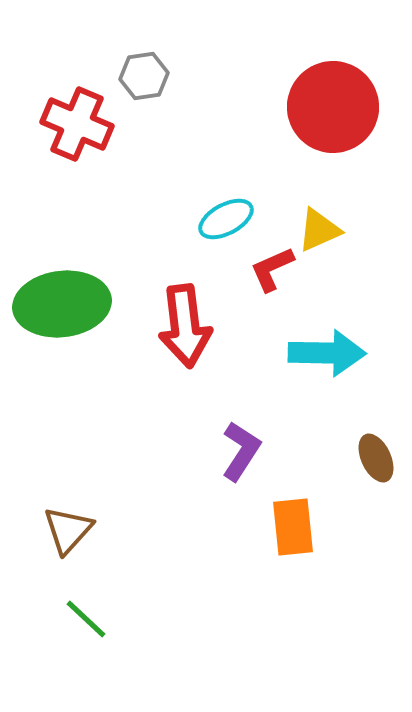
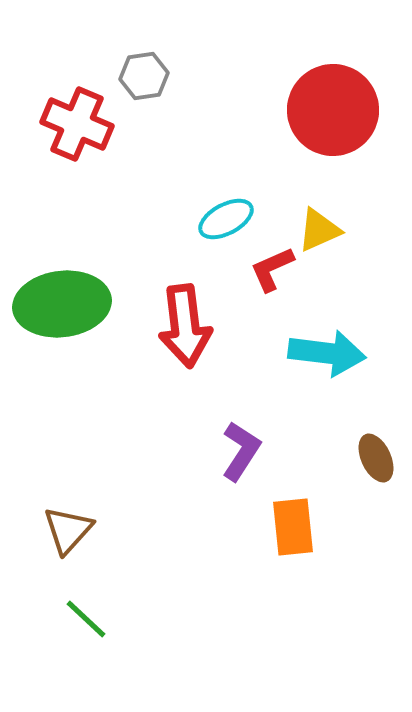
red circle: moved 3 px down
cyan arrow: rotated 6 degrees clockwise
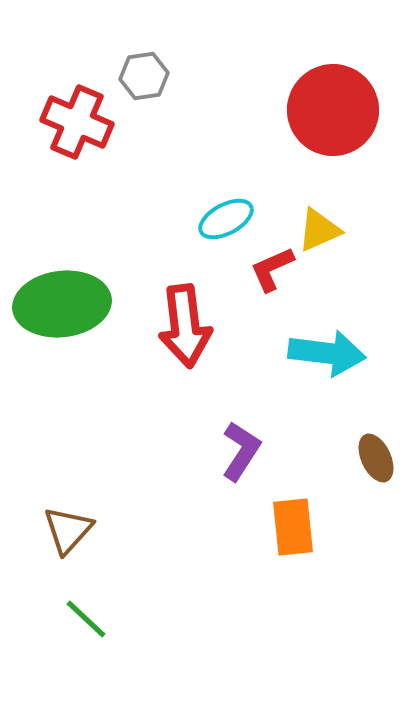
red cross: moved 2 px up
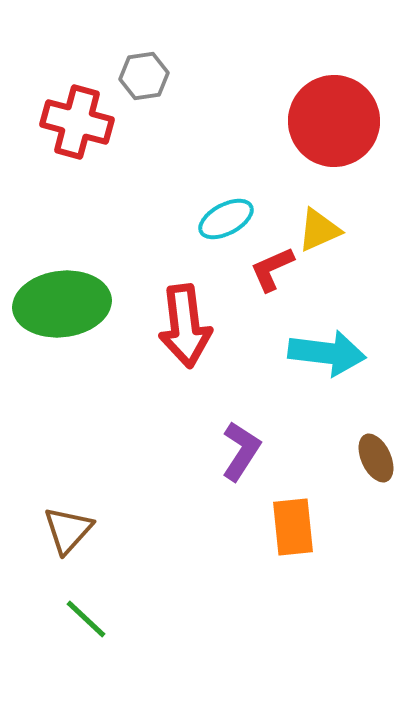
red circle: moved 1 px right, 11 px down
red cross: rotated 8 degrees counterclockwise
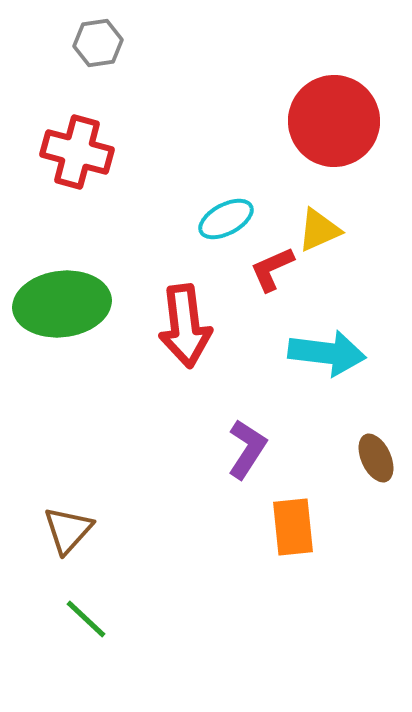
gray hexagon: moved 46 px left, 33 px up
red cross: moved 30 px down
purple L-shape: moved 6 px right, 2 px up
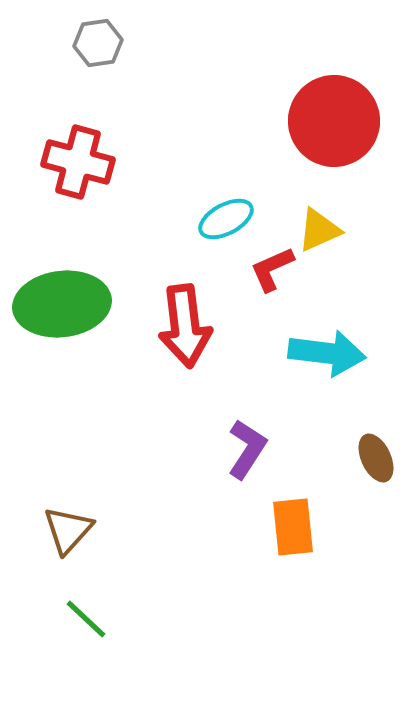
red cross: moved 1 px right, 10 px down
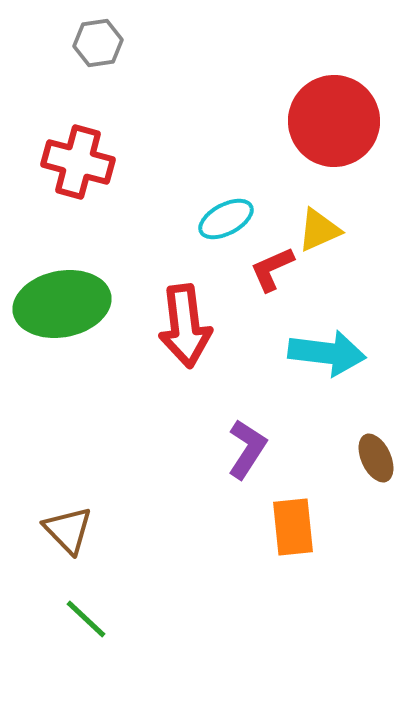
green ellipse: rotated 4 degrees counterclockwise
brown triangle: rotated 26 degrees counterclockwise
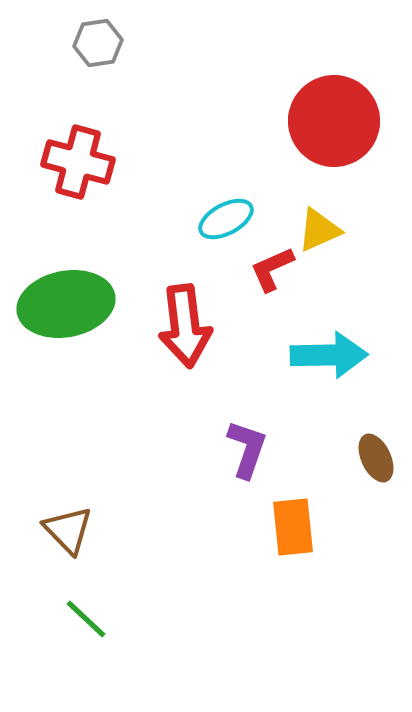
green ellipse: moved 4 px right
cyan arrow: moved 2 px right, 2 px down; rotated 8 degrees counterclockwise
purple L-shape: rotated 14 degrees counterclockwise
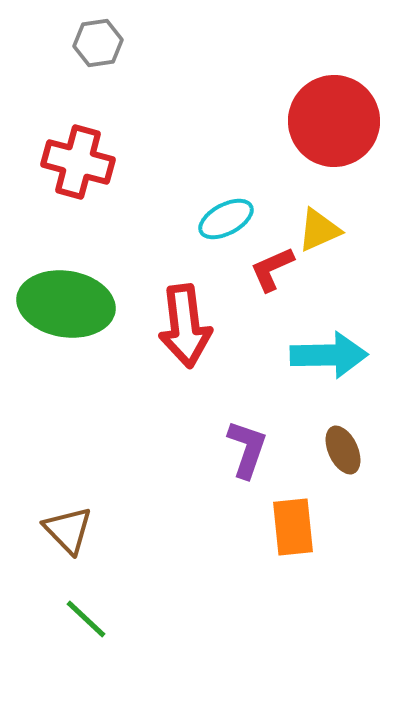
green ellipse: rotated 20 degrees clockwise
brown ellipse: moved 33 px left, 8 px up
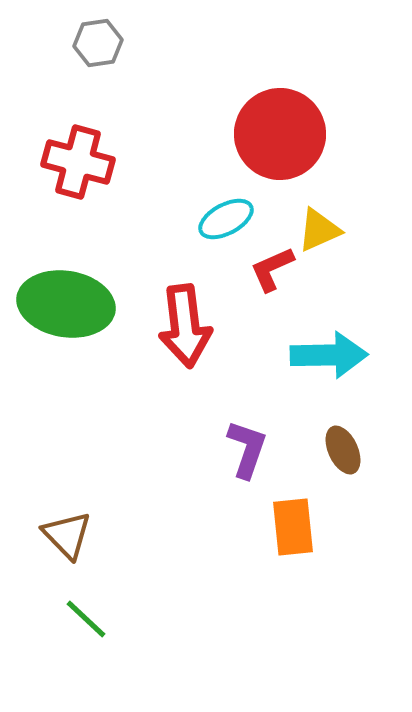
red circle: moved 54 px left, 13 px down
brown triangle: moved 1 px left, 5 px down
